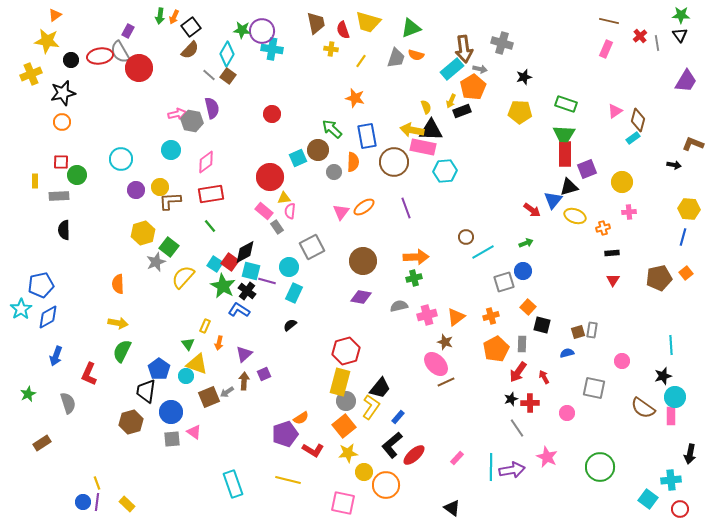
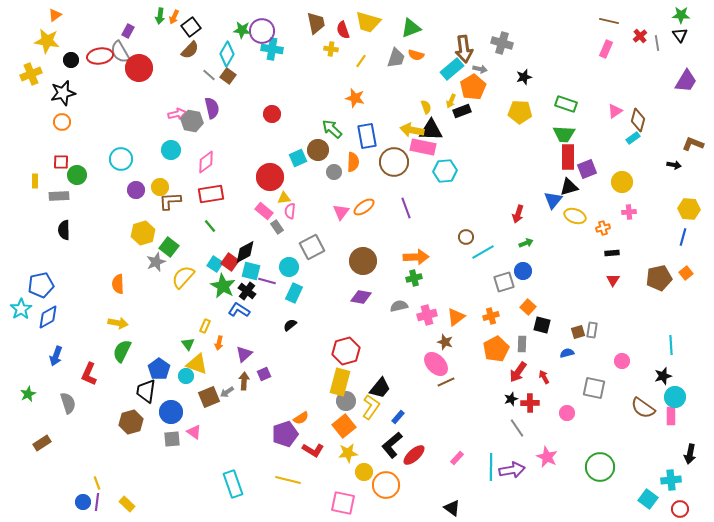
red rectangle at (565, 154): moved 3 px right, 3 px down
red arrow at (532, 210): moved 14 px left, 4 px down; rotated 72 degrees clockwise
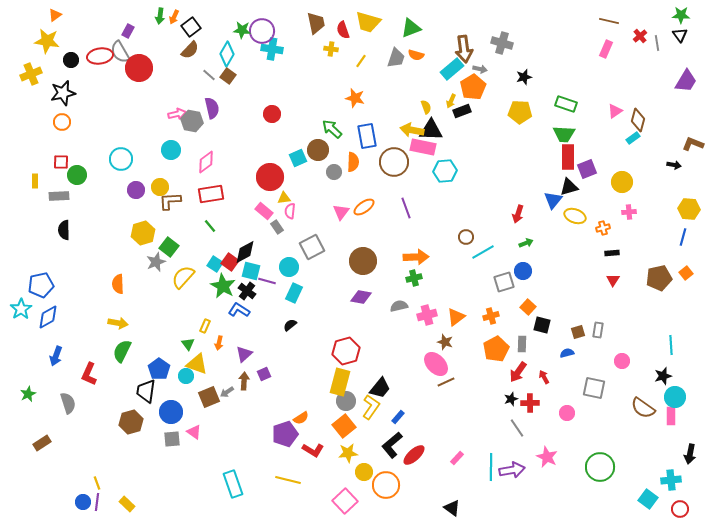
gray rectangle at (592, 330): moved 6 px right
pink square at (343, 503): moved 2 px right, 2 px up; rotated 35 degrees clockwise
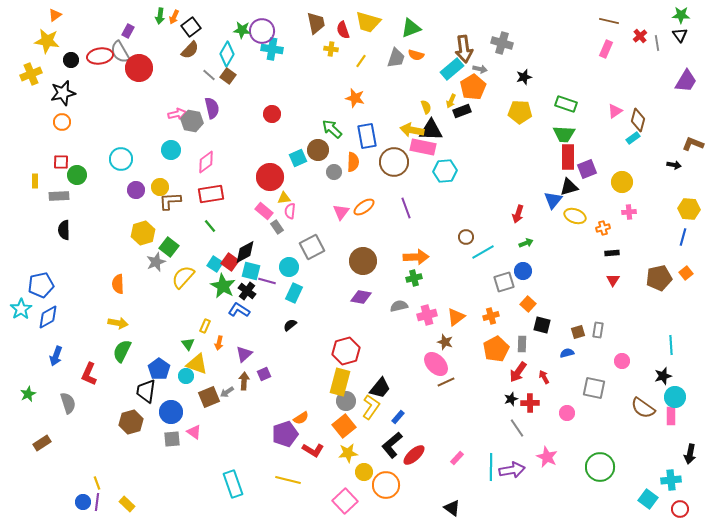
orange square at (528, 307): moved 3 px up
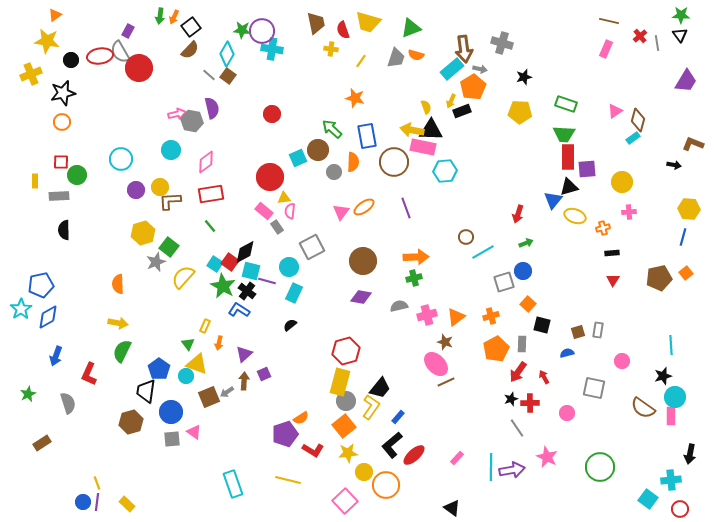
purple square at (587, 169): rotated 18 degrees clockwise
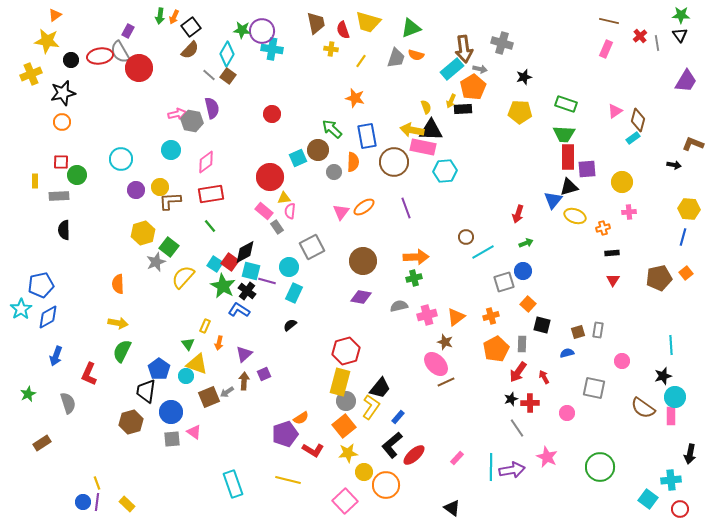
black rectangle at (462, 111): moved 1 px right, 2 px up; rotated 18 degrees clockwise
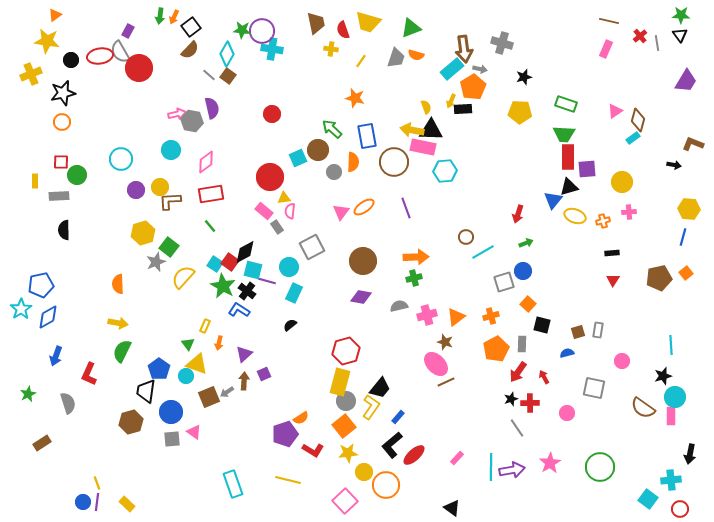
orange cross at (603, 228): moved 7 px up
cyan square at (251, 271): moved 2 px right, 1 px up
pink star at (547, 457): moved 3 px right, 6 px down; rotated 15 degrees clockwise
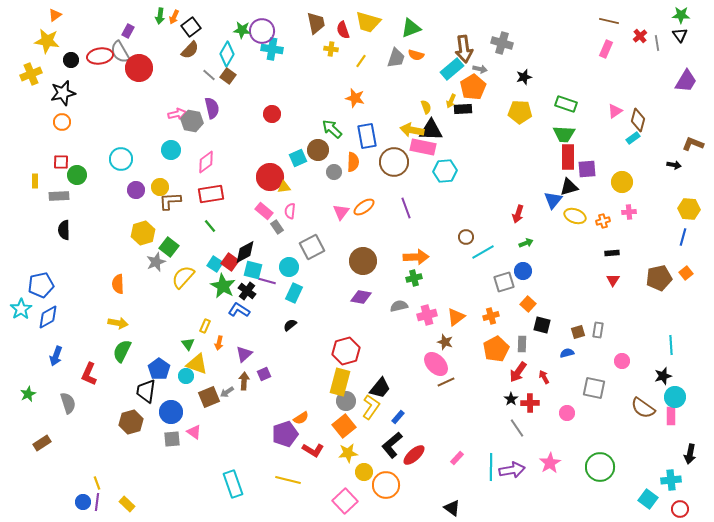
yellow triangle at (284, 198): moved 11 px up
black star at (511, 399): rotated 16 degrees counterclockwise
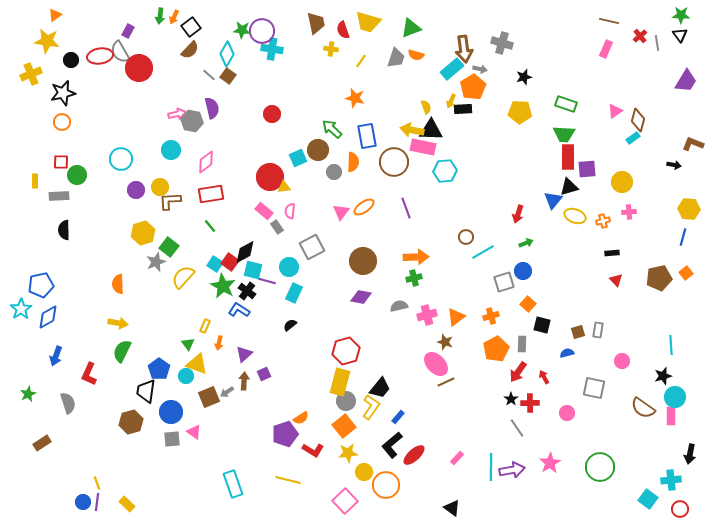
red triangle at (613, 280): moved 3 px right; rotated 16 degrees counterclockwise
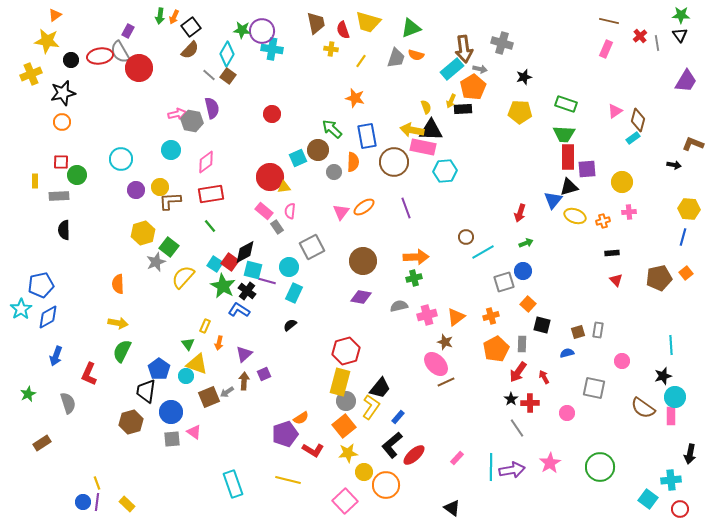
red arrow at (518, 214): moved 2 px right, 1 px up
